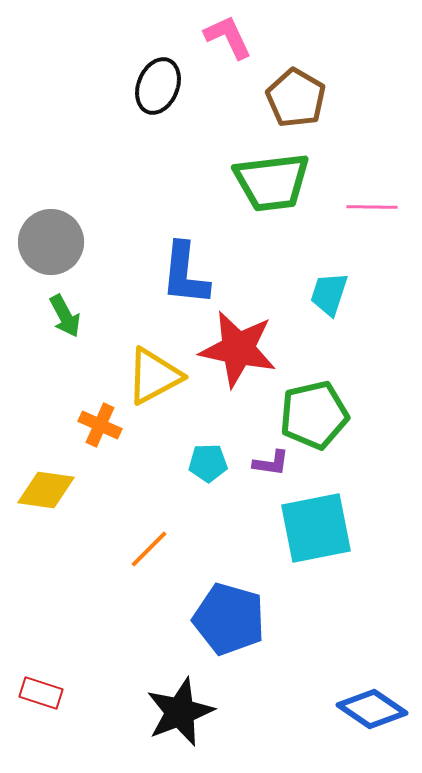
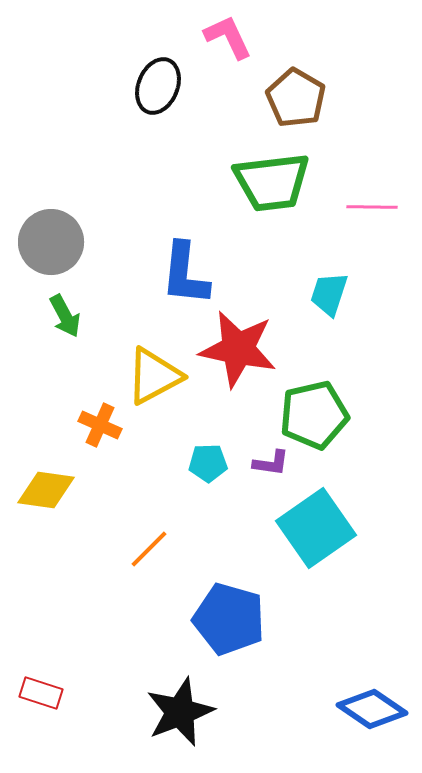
cyan square: rotated 24 degrees counterclockwise
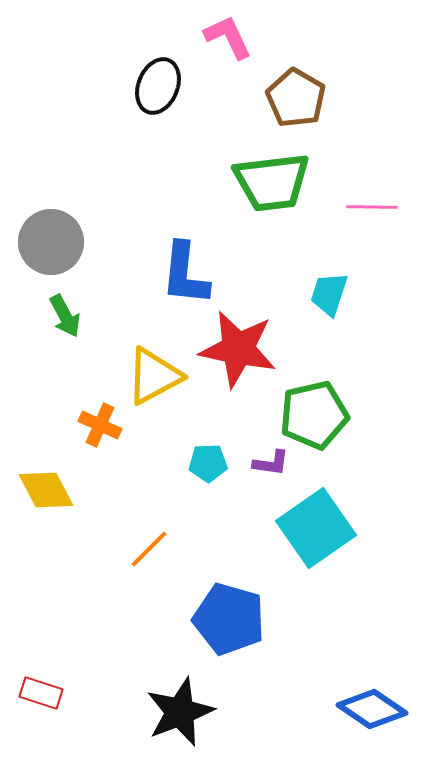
yellow diamond: rotated 54 degrees clockwise
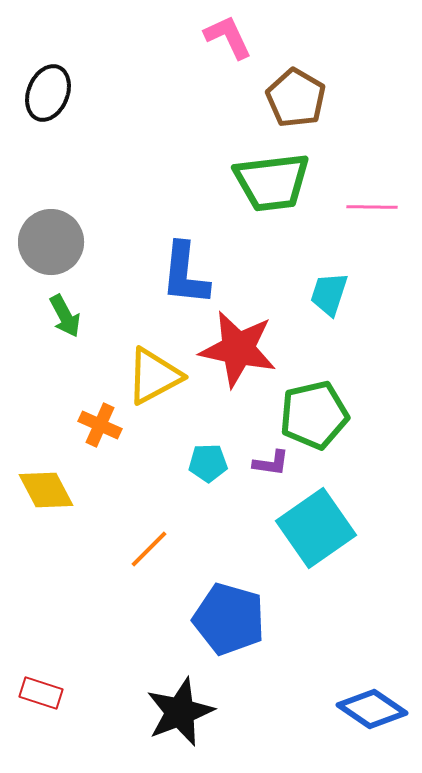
black ellipse: moved 110 px left, 7 px down
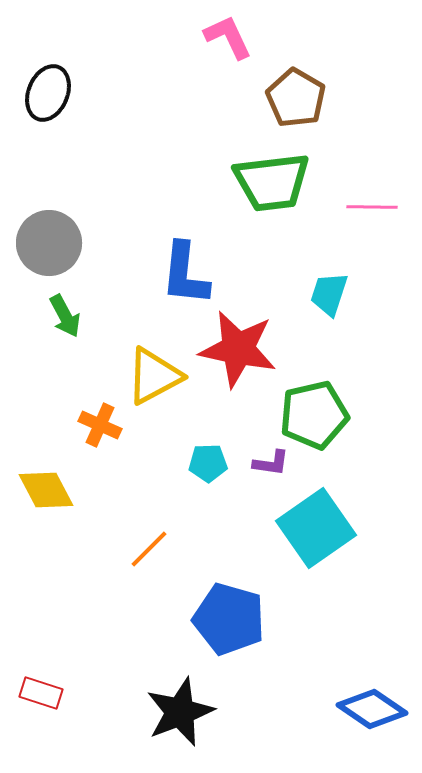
gray circle: moved 2 px left, 1 px down
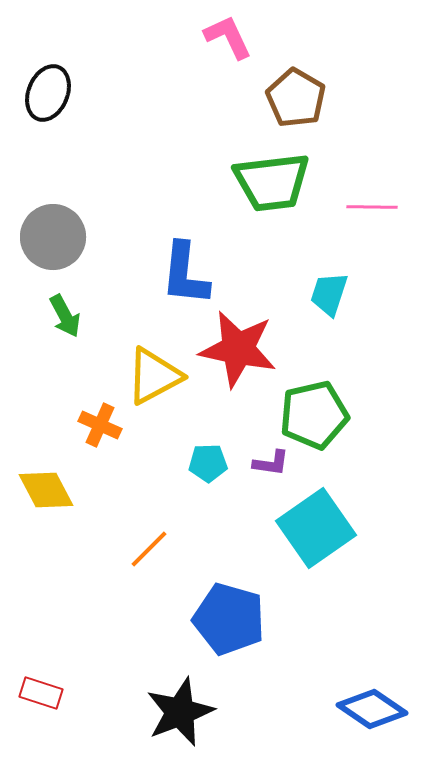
gray circle: moved 4 px right, 6 px up
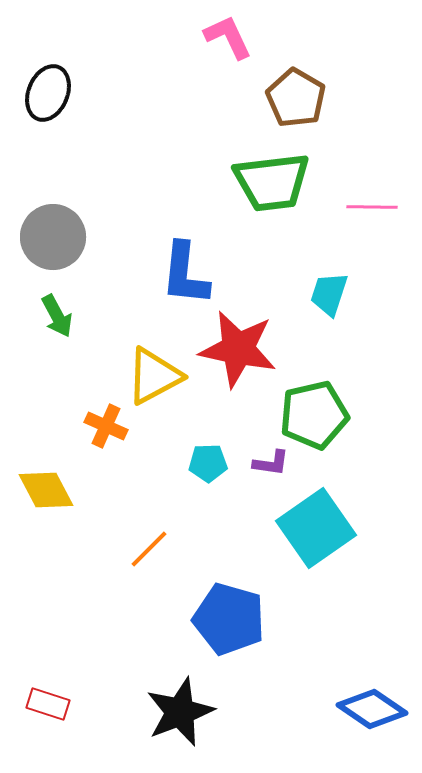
green arrow: moved 8 px left
orange cross: moved 6 px right, 1 px down
red rectangle: moved 7 px right, 11 px down
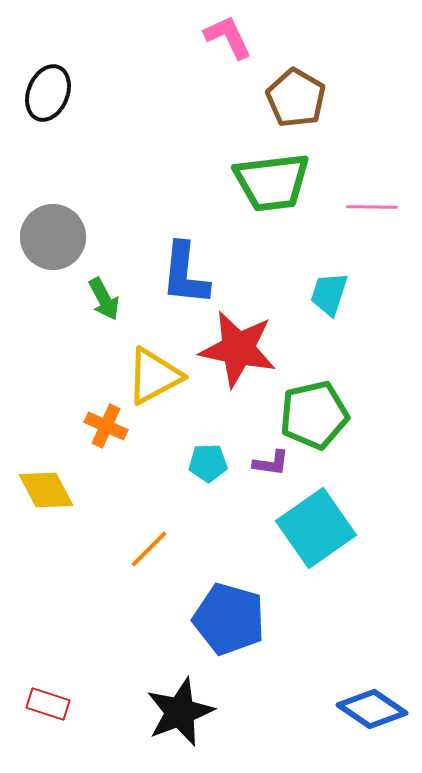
green arrow: moved 47 px right, 17 px up
